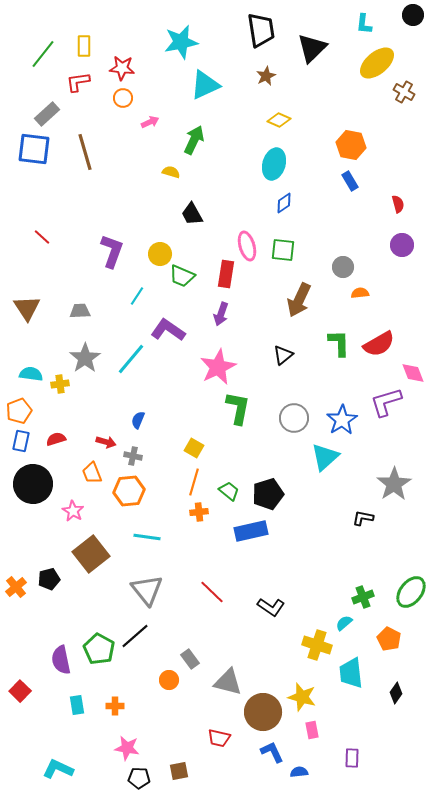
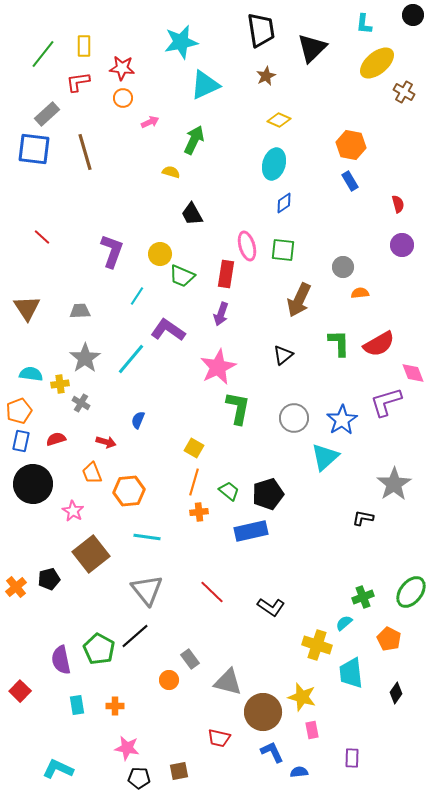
gray cross at (133, 456): moved 52 px left, 53 px up; rotated 18 degrees clockwise
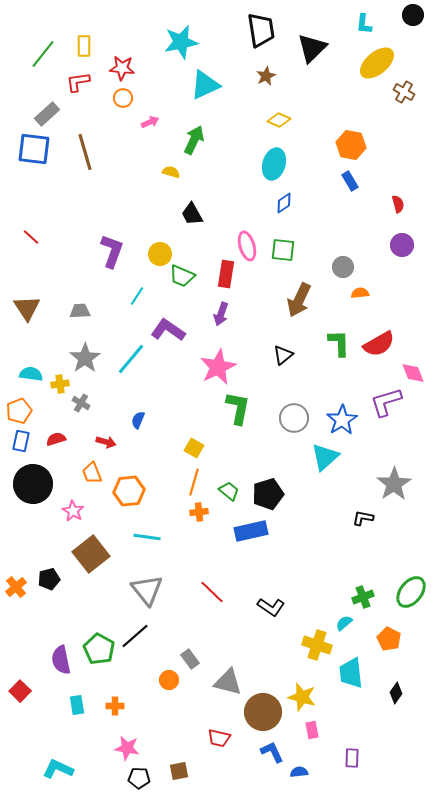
red line at (42, 237): moved 11 px left
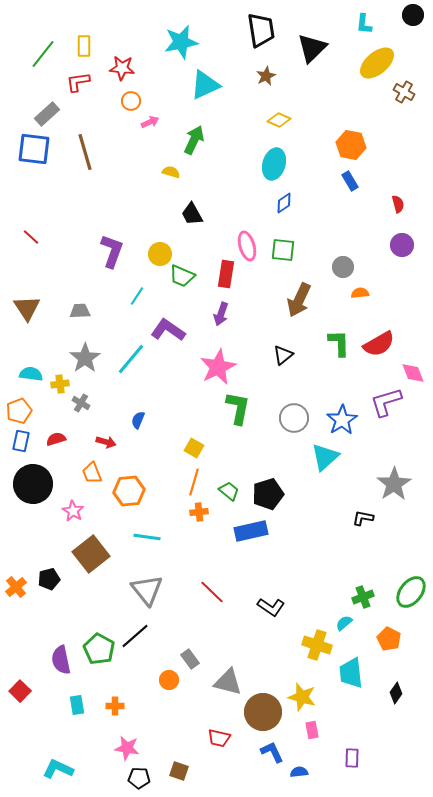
orange circle at (123, 98): moved 8 px right, 3 px down
brown square at (179, 771): rotated 30 degrees clockwise
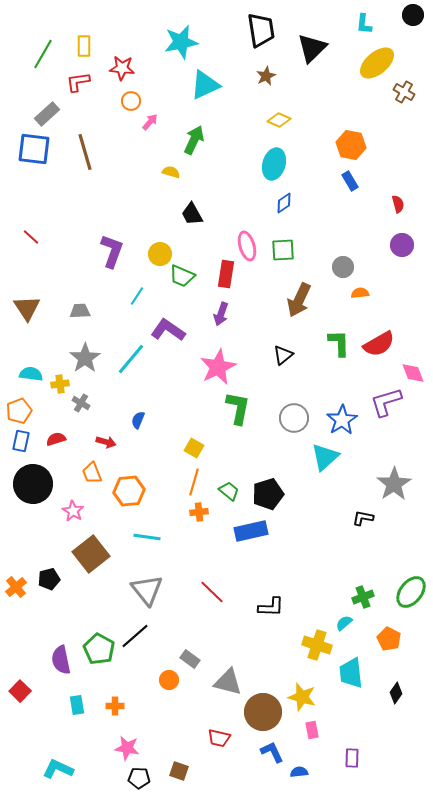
green line at (43, 54): rotated 8 degrees counterclockwise
pink arrow at (150, 122): rotated 24 degrees counterclockwise
green square at (283, 250): rotated 10 degrees counterclockwise
black L-shape at (271, 607): rotated 32 degrees counterclockwise
gray rectangle at (190, 659): rotated 18 degrees counterclockwise
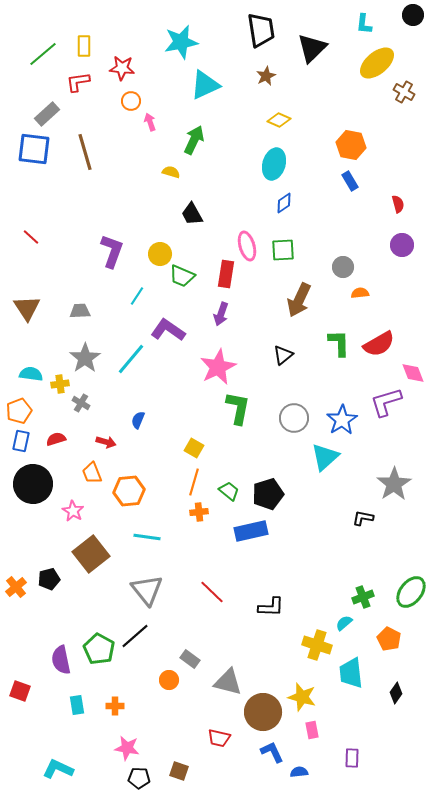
green line at (43, 54): rotated 20 degrees clockwise
pink arrow at (150, 122): rotated 60 degrees counterclockwise
red square at (20, 691): rotated 25 degrees counterclockwise
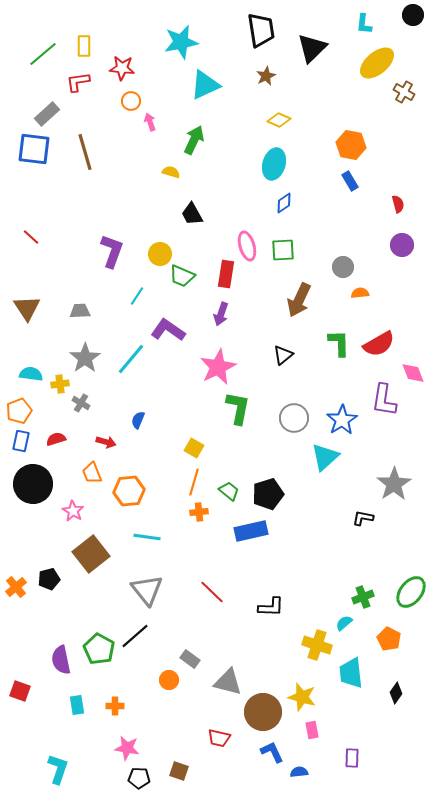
purple L-shape at (386, 402): moved 2 px left, 2 px up; rotated 64 degrees counterclockwise
cyan L-shape at (58, 769): rotated 84 degrees clockwise
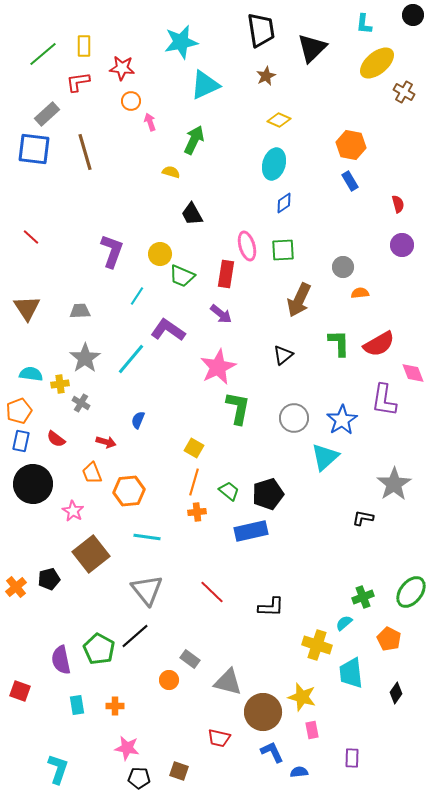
purple arrow at (221, 314): rotated 70 degrees counterclockwise
red semicircle at (56, 439): rotated 126 degrees counterclockwise
orange cross at (199, 512): moved 2 px left
